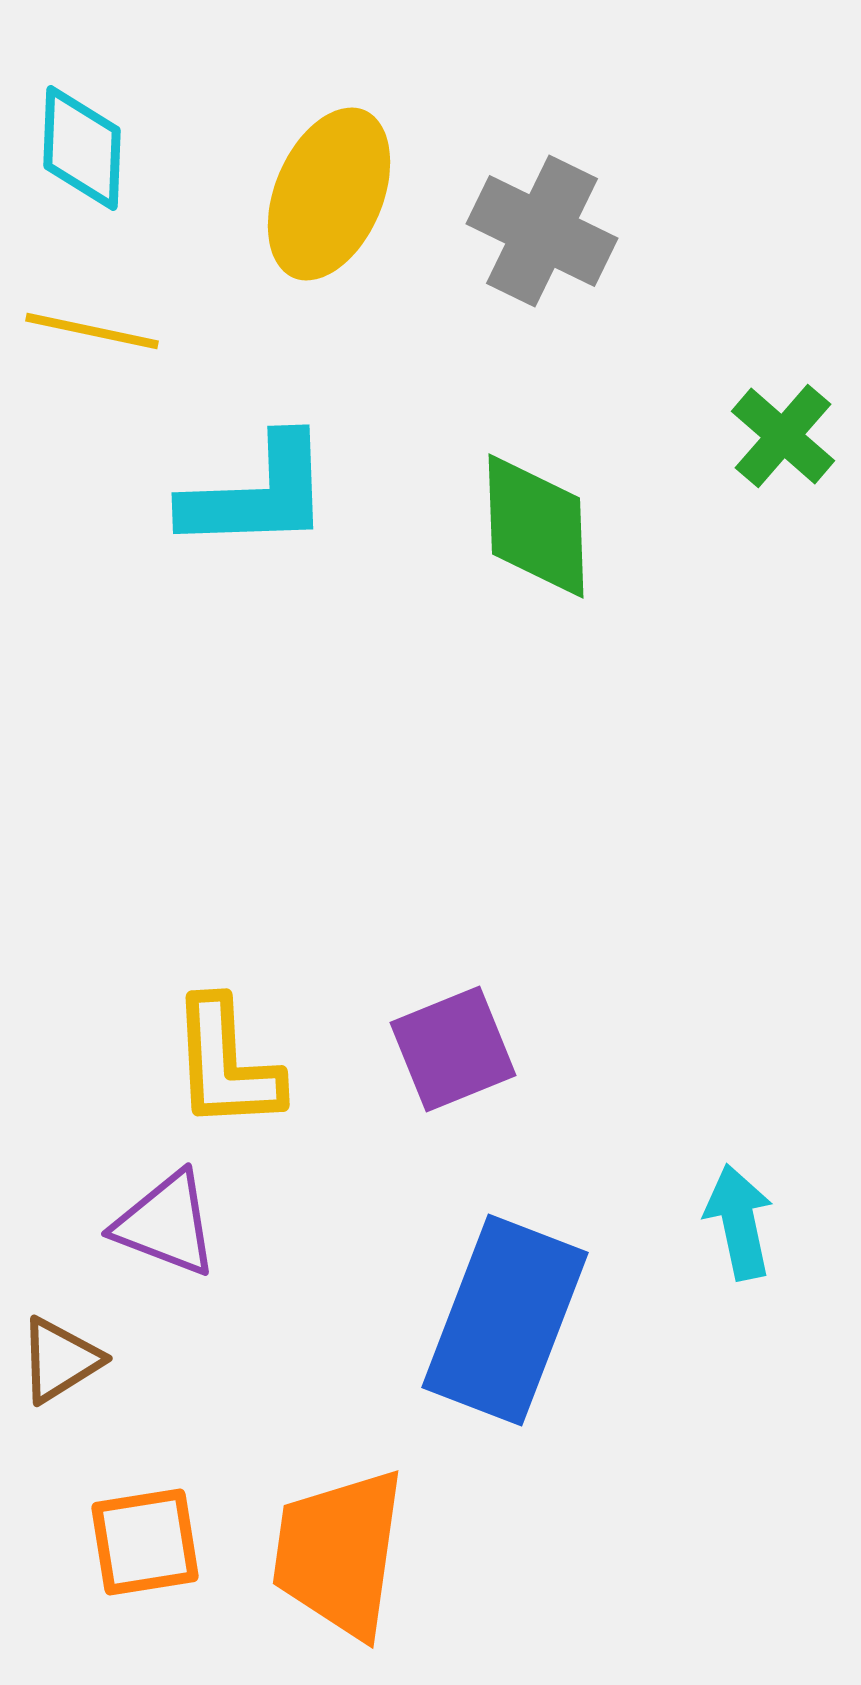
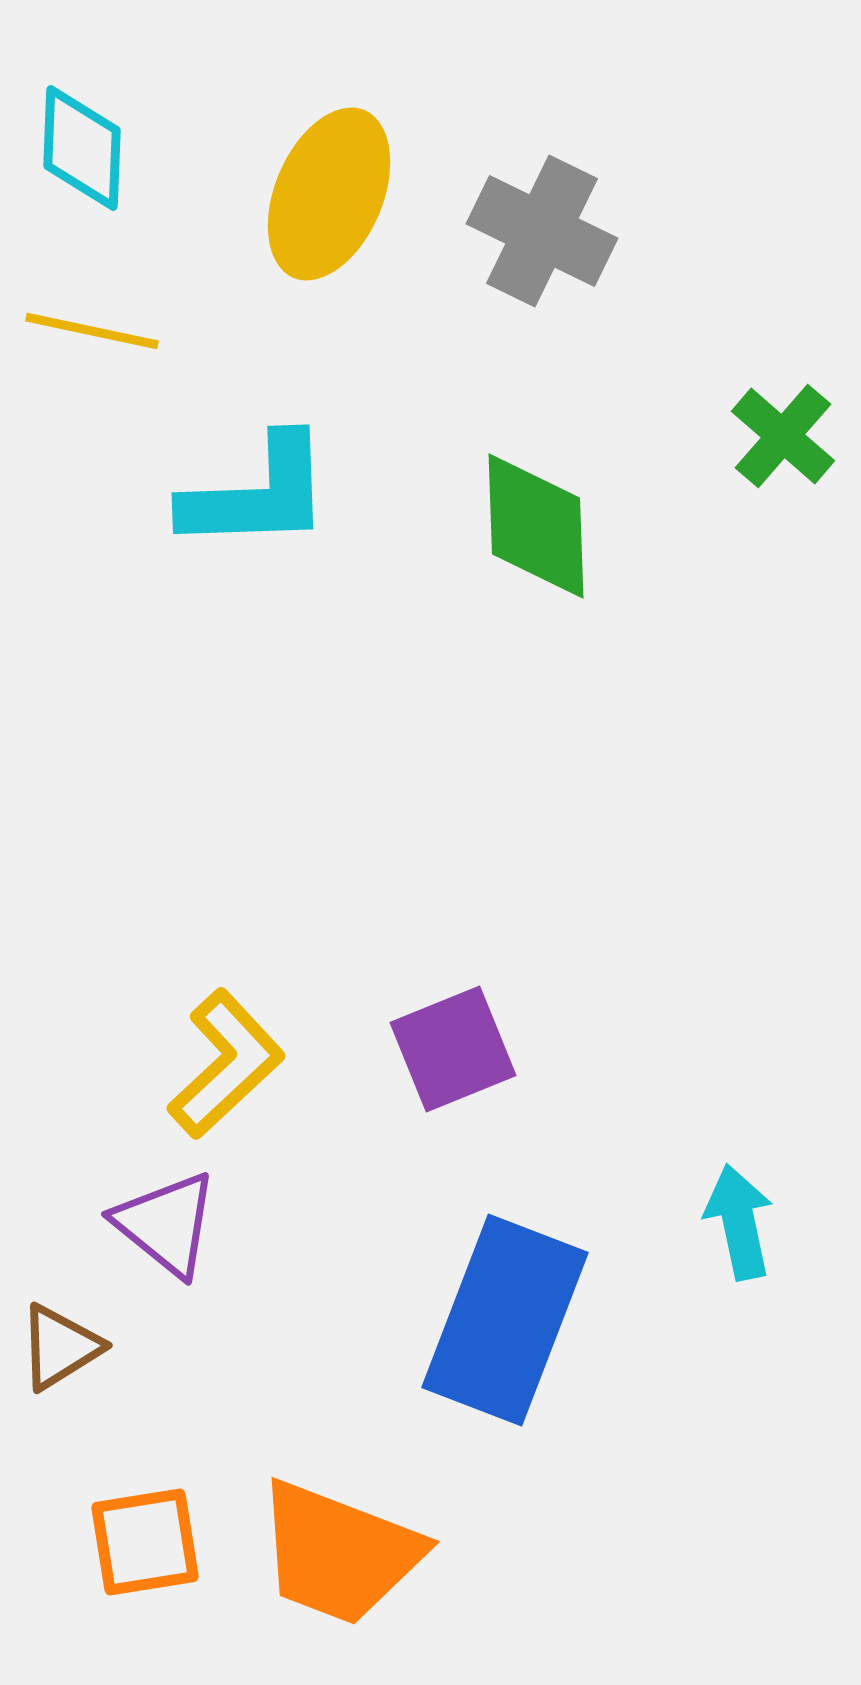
yellow L-shape: rotated 130 degrees counterclockwise
purple triangle: rotated 18 degrees clockwise
brown triangle: moved 13 px up
orange trapezoid: rotated 77 degrees counterclockwise
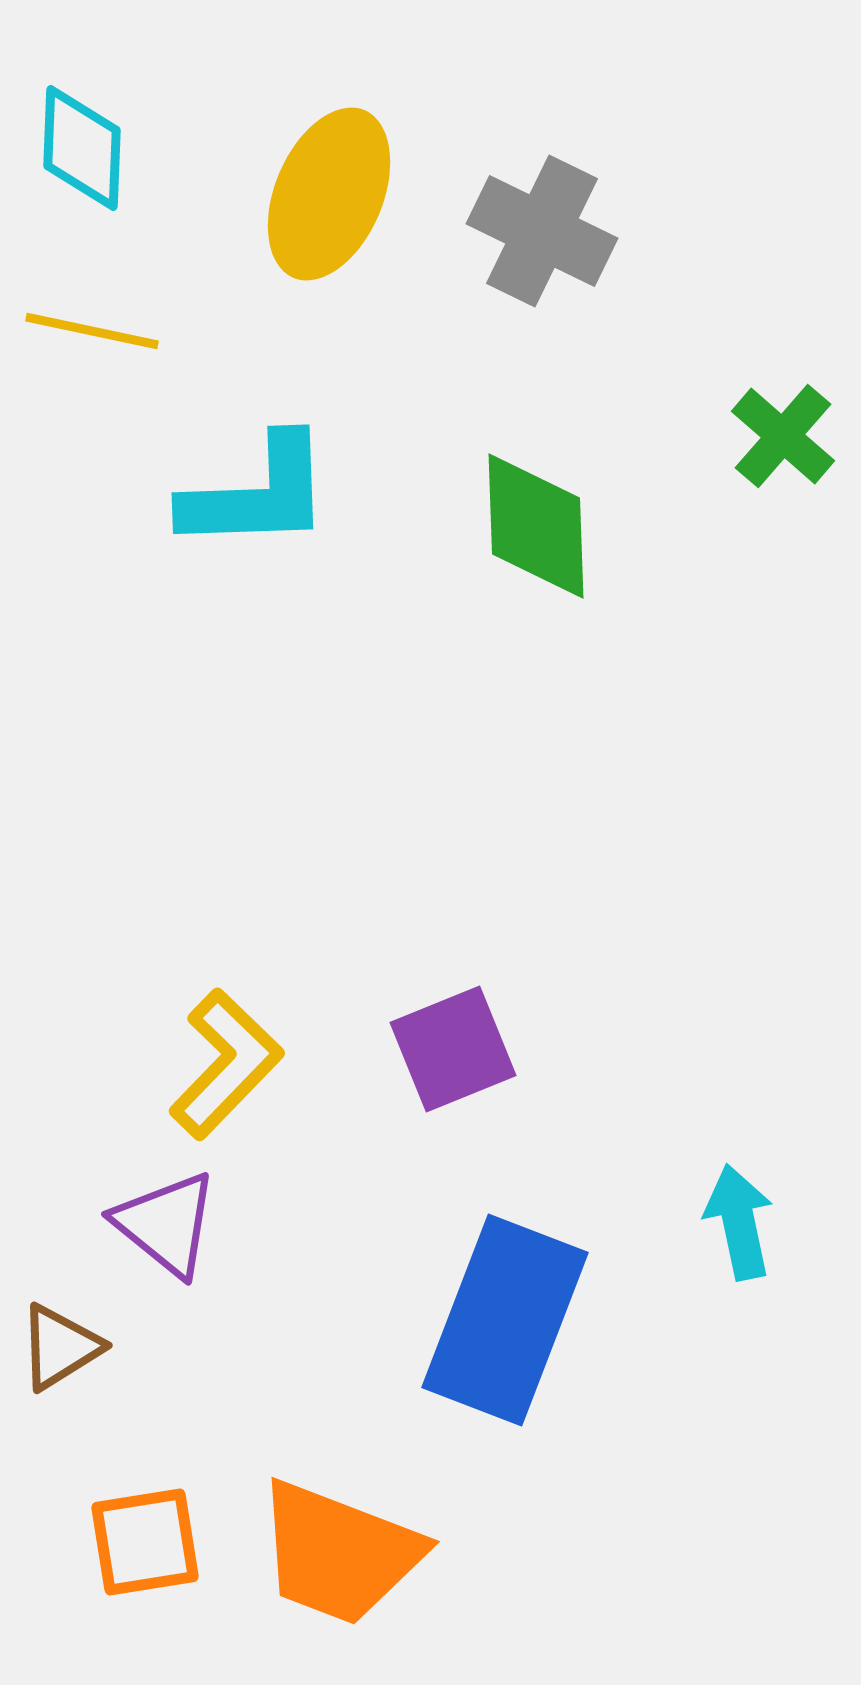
yellow L-shape: rotated 3 degrees counterclockwise
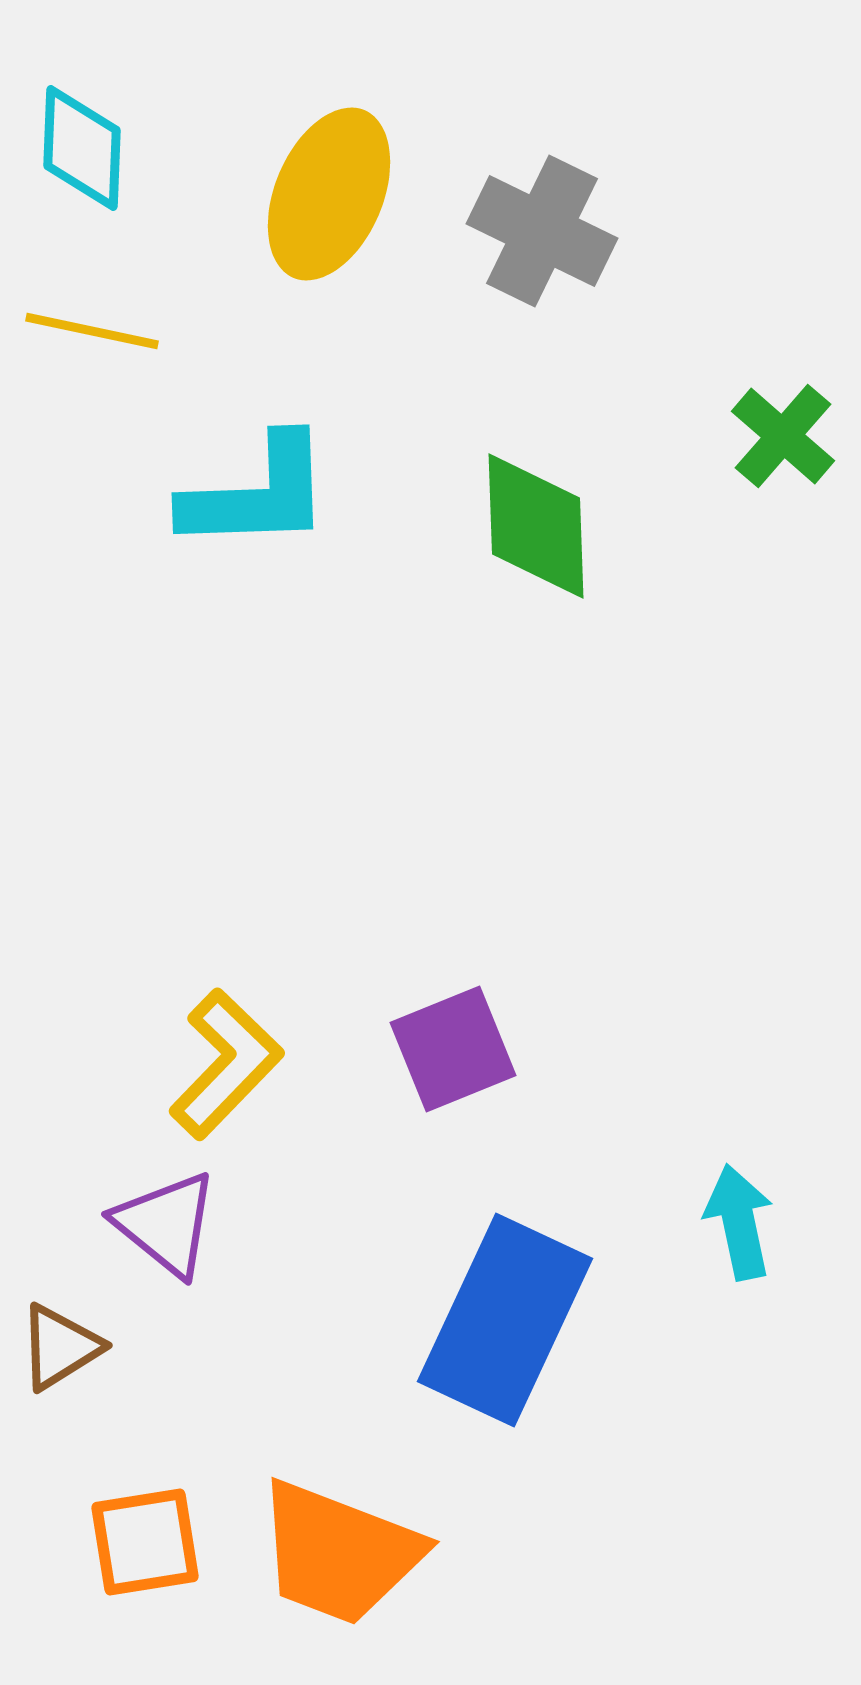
blue rectangle: rotated 4 degrees clockwise
